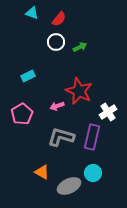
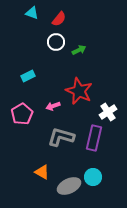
green arrow: moved 1 px left, 3 px down
pink arrow: moved 4 px left
purple rectangle: moved 2 px right, 1 px down
cyan circle: moved 4 px down
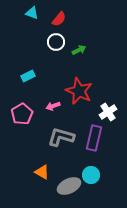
cyan circle: moved 2 px left, 2 px up
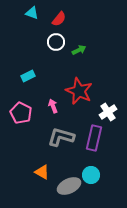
pink arrow: rotated 88 degrees clockwise
pink pentagon: moved 1 px left, 1 px up; rotated 15 degrees counterclockwise
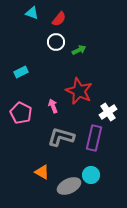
cyan rectangle: moved 7 px left, 4 px up
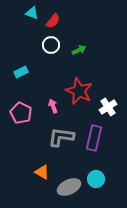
red semicircle: moved 6 px left, 2 px down
white circle: moved 5 px left, 3 px down
white cross: moved 5 px up
gray L-shape: rotated 8 degrees counterclockwise
cyan circle: moved 5 px right, 4 px down
gray ellipse: moved 1 px down
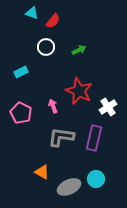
white circle: moved 5 px left, 2 px down
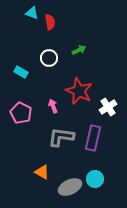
red semicircle: moved 3 px left, 1 px down; rotated 49 degrees counterclockwise
white circle: moved 3 px right, 11 px down
cyan rectangle: rotated 56 degrees clockwise
purple rectangle: moved 1 px left
cyan circle: moved 1 px left
gray ellipse: moved 1 px right
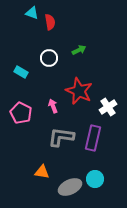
orange triangle: rotated 21 degrees counterclockwise
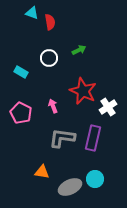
red star: moved 4 px right
gray L-shape: moved 1 px right, 1 px down
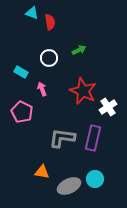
pink arrow: moved 11 px left, 17 px up
pink pentagon: moved 1 px right, 1 px up
gray ellipse: moved 1 px left, 1 px up
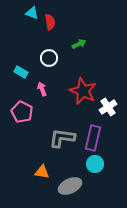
green arrow: moved 6 px up
cyan circle: moved 15 px up
gray ellipse: moved 1 px right
